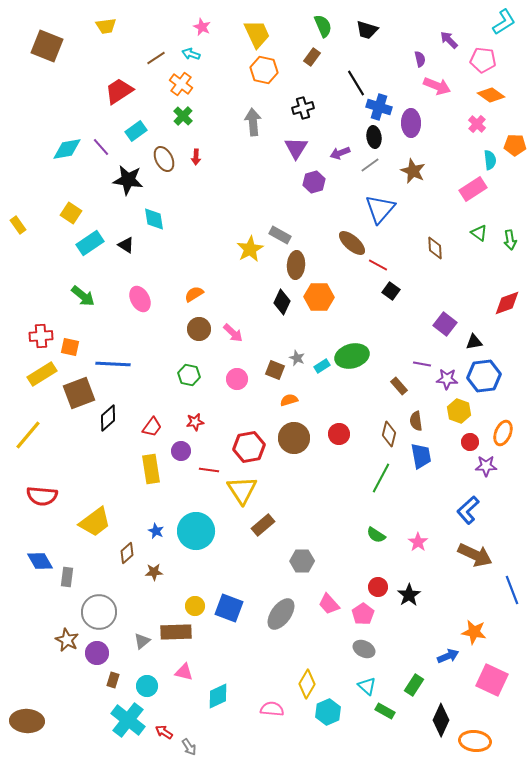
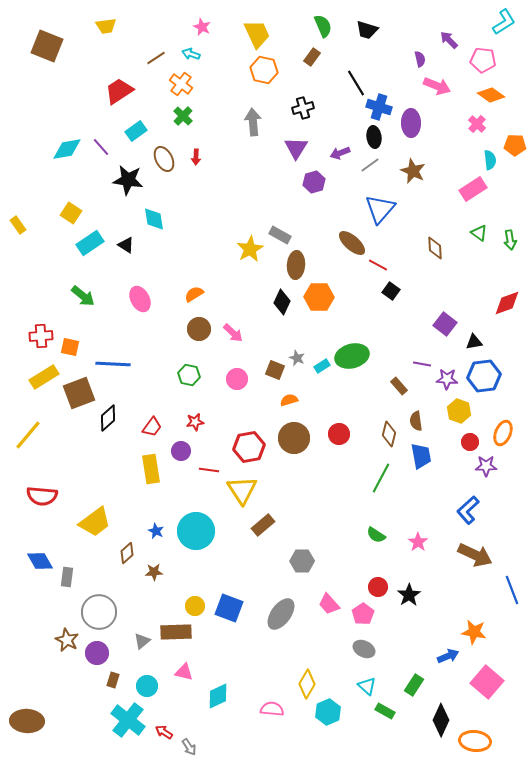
yellow rectangle at (42, 374): moved 2 px right, 3 px down
pink square at (492, 680): moved 5 px left, 2 px down; rotated 16 degrees clockwise
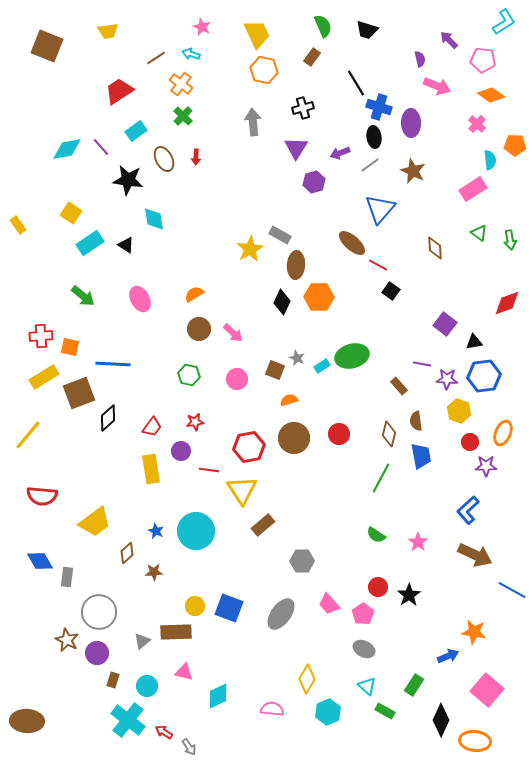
yellow trapezoid at (106, 26): moved 2 px right, 5 px down
blue line at (512, 590): rotated 40 degrees counterclockwise
pink square at (487, 682): moved 8 px down
yellow diamond at (307, 684): moved 5 px up
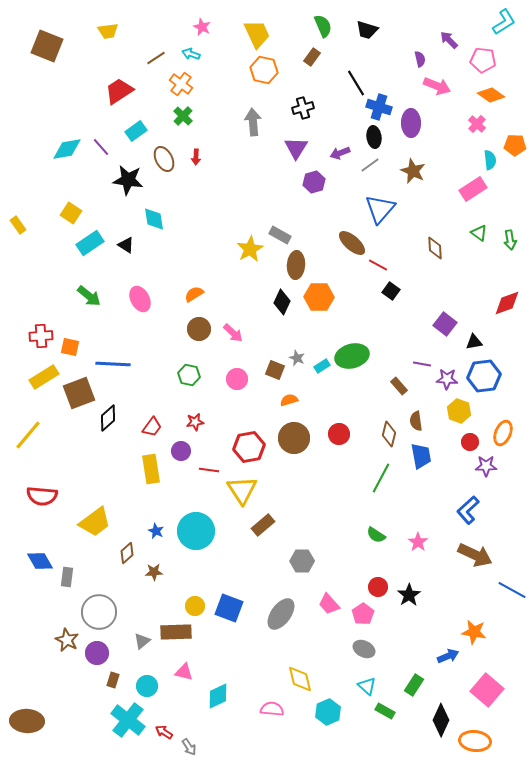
green arrow at (83, 296): moved 6 px right
yellow diamond at (307, 679): moved 7 px left; rotated 44 degrees counterclockwise
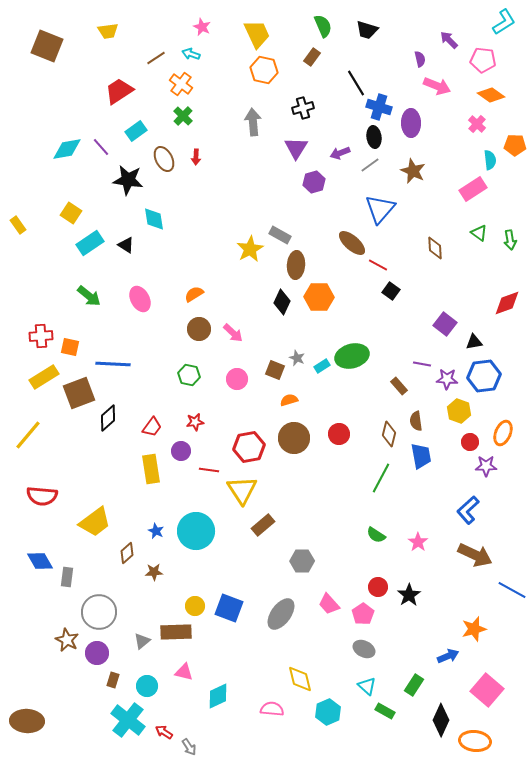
orange star at (474, 632): moved 3 px up; rotated 25 degrees counterclockwise
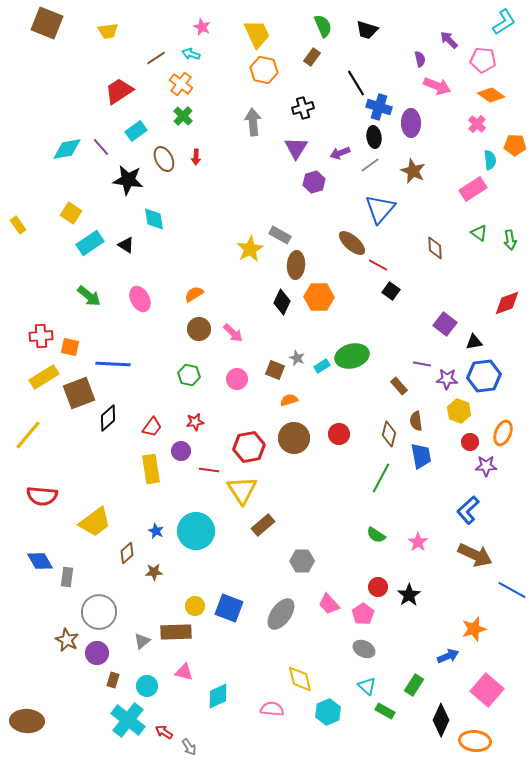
brown square at (47, 46): moved 23 px up
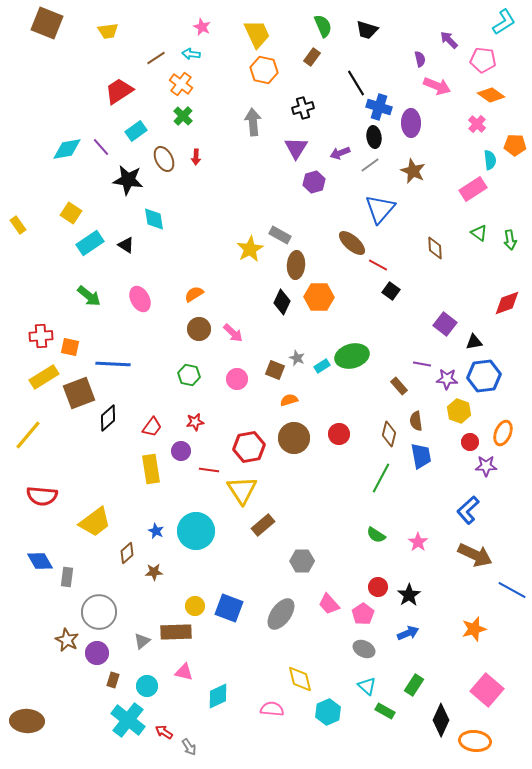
cyan arrow at (191, 54): rotated 12 degrees counterclockwise
blue arrow at (448, 656): moved 40 px left, 23 px up
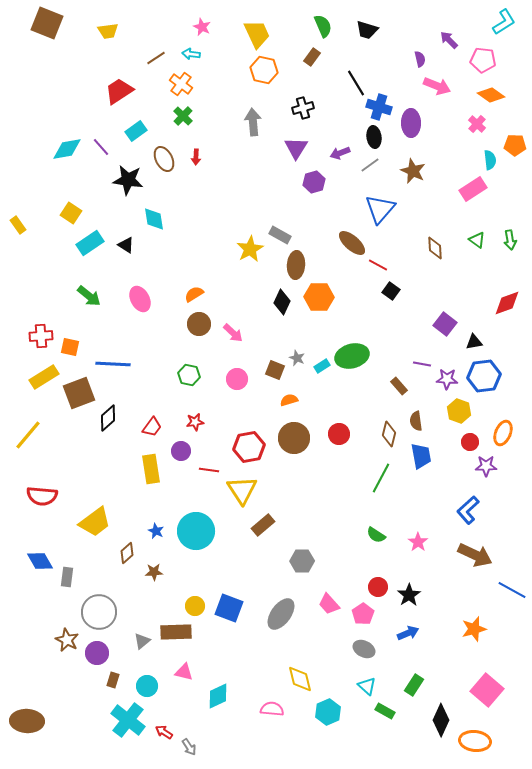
green triangle at (479, 233): moved 2 px left, 7 px down
brown circle at (199, 329): moved 5 px up
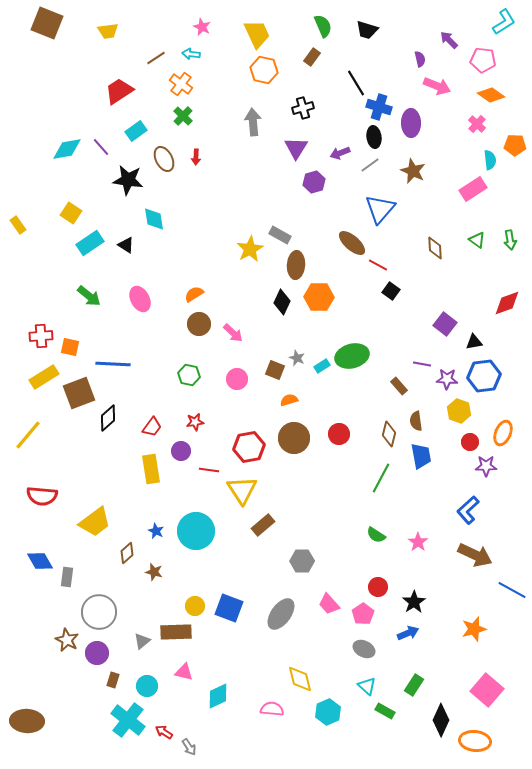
brown star at (154, 572): rotated 18 degrees clockwise
black star at (409, 595): moved 5 px right, 7 px down
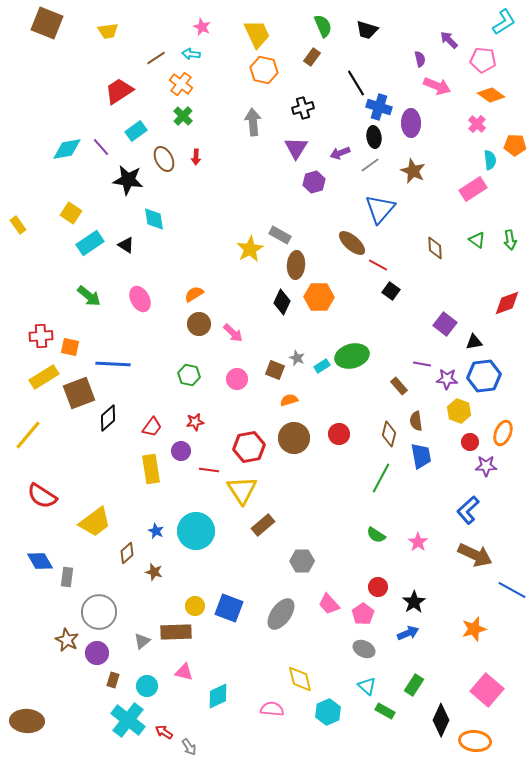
red semicircle at (42, 496): rotated 28 degrees clockwise
